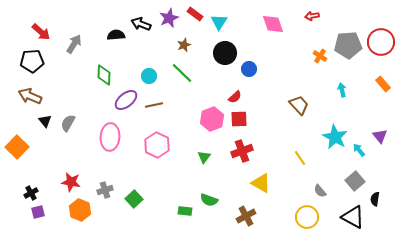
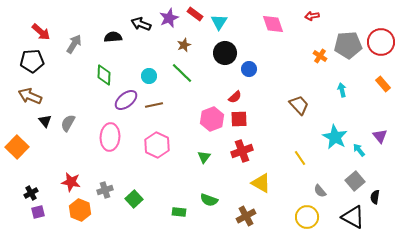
black semicircle at (116, 35): moved 3 px left, 2 px down
black semicircle at (375, 199): moved 2 px up
green rectangle at (185, 211): moved 6 px left, 1 px down
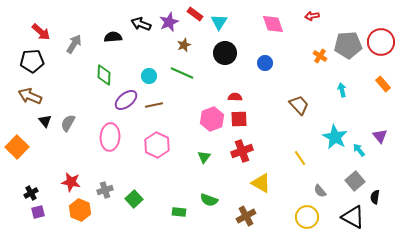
purple star at (169, 18): moved 4 px down
blue circle at (249, 69): moved 16 px right, 6 px up
green line at (182, 73): rotated 20 degrees counterclockwise
red semicircle at (235, 97): rotated 136 degrees counterclockwise
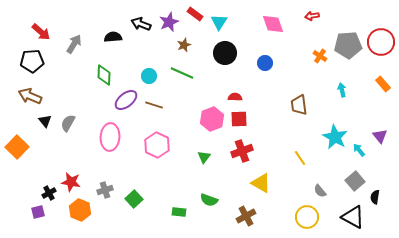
brown line at (154, 105): rotated 30 degrees clockwise
brown trapezoid at (299, 105): rotated 145 degrees counterclockwise
black cross at (31, 193): moved 18 px right
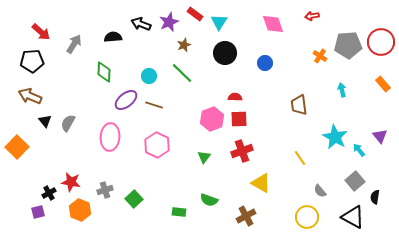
green line at (182, 73): rotated 20 degrees clockwise
green diamond at (104, 75): moved 3 px up
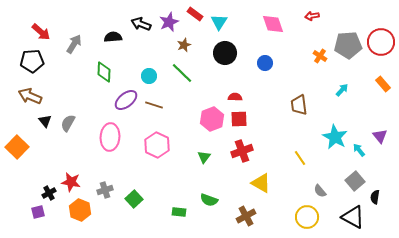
cyan arrow at (342, 90): rotated 56 degrees clockwise
